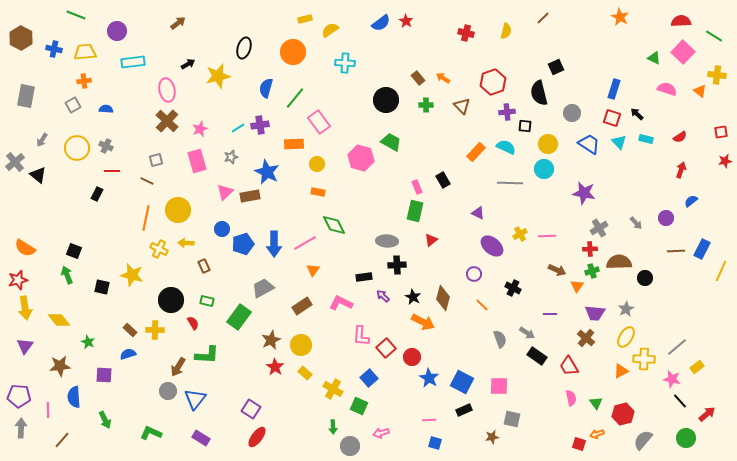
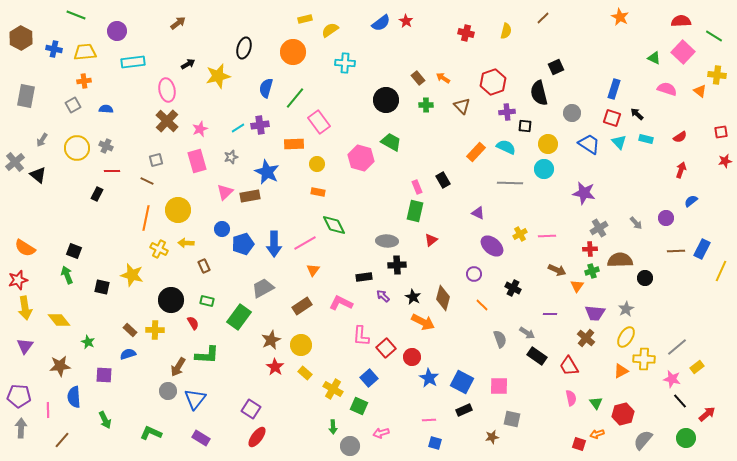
brown semicircle at (619, 262): moved 1 px right, 2 px up
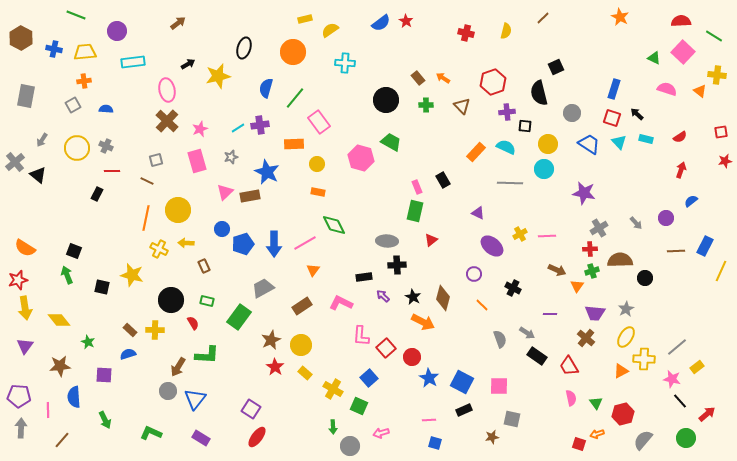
blue rectangle at (702, 249): moved 3 px right, 3 px up
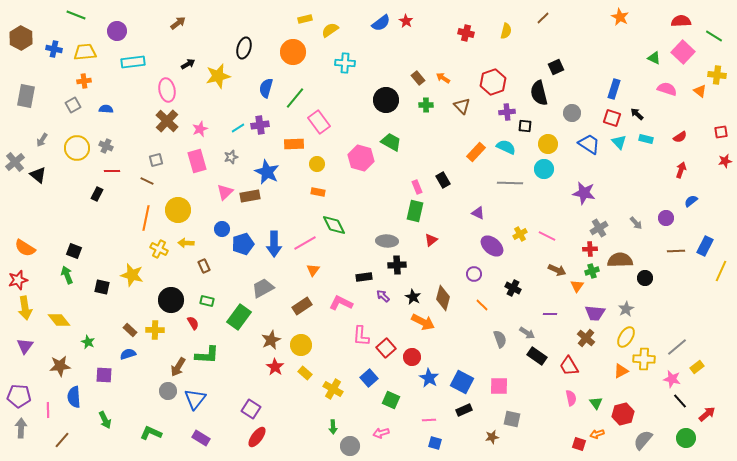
pink line at (547, 236): rotated 30 degrees clockwise
green square at (359, 406): moved 32 px right, 6 px up
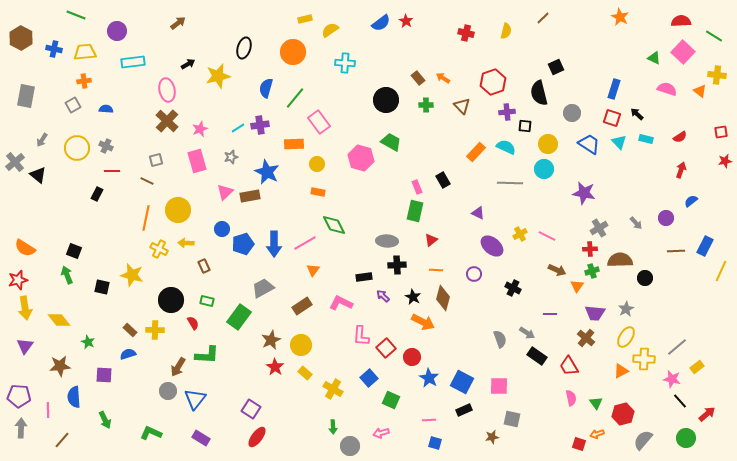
orange line at (482, 305): moved 46 px left, 35 px up; rotated 40 degrees counterclockwise
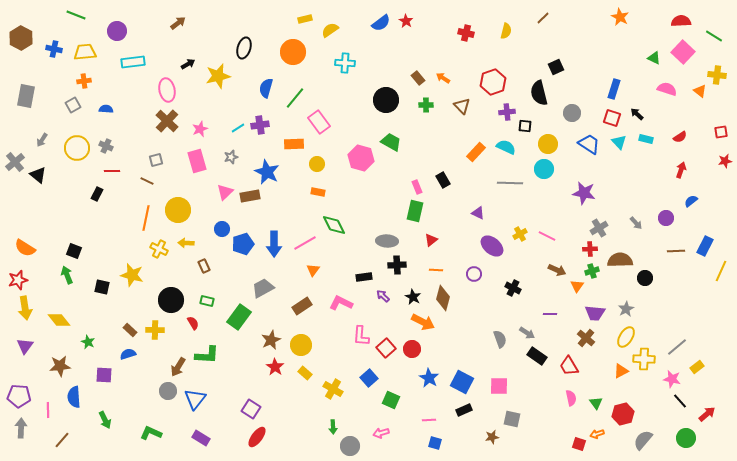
red circle at (412, 357): moved 8 px up
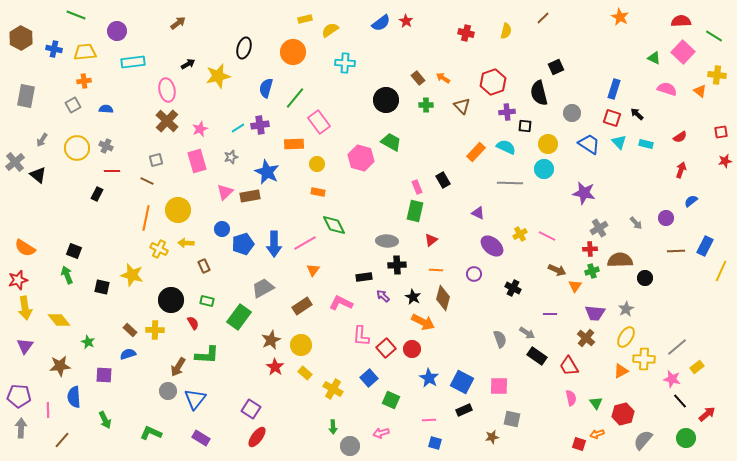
cyan rectangle at (646, 139): moved 5 px down
orange triangle at (577, 286): moved 2 px left
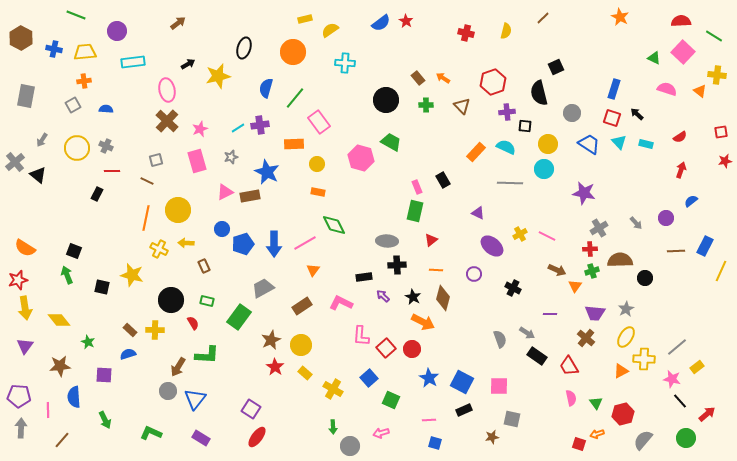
pink triangle at (225, 192): rotated 18 degrees clockwise
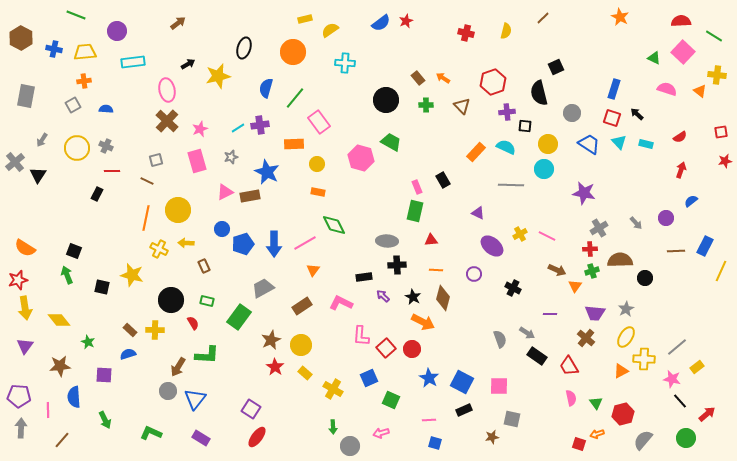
red star at (406, 21): rotated 16 degrees clockwise
black triangle at (38, 175): rotated 24 degrees clockwise
gray line at (510, 183): moved 1 px right, 2 px down
red triangle at (431, 240): rotated 32 degrees clockwise
blue square at (369, 378): rotated 18 degrees clockwise
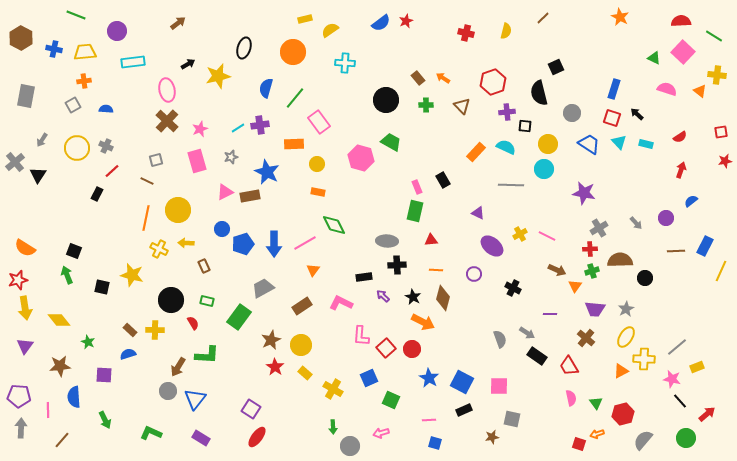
red line at (112, 171): rotated 42 degrees counterclockwise
purple trapezoid at (595, 313): moved 4 px up
yellow rectangle at (697, 367): rotated 16 degrees clockwise
